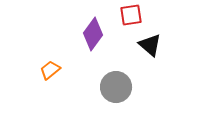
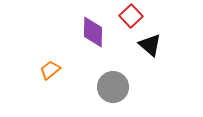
red square: moved 1 px down; rotated 35 degrees counterclockwise
purple diamond: moved 2 px up; rotated 36 degrees counterclockwise
gray circle: moved 3 px left
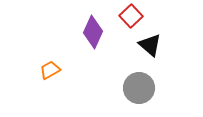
purple diamond: rotated 24 degrees clockwise
orange trapezoid: rotated 10 degrees clockwise
gray circle: moved 26 px right, 1 px down
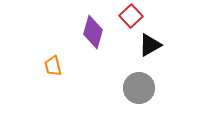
purple diamond: rotated 8 degrees counterclockwise
black triangle: rotated 50 degrees clockwise
orange trapezoid: moved 3 px right, 4 px up; rotated 75 degrees counterclockwise
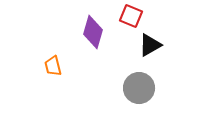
red square: rotated 25 degrees counterclockwise
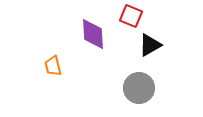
purple diamond: moved 2 px down; rotated 20 degrees counterclockwise
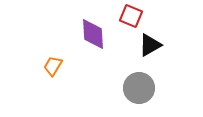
orange trapezoid: rotated 45 degrees clockwise
